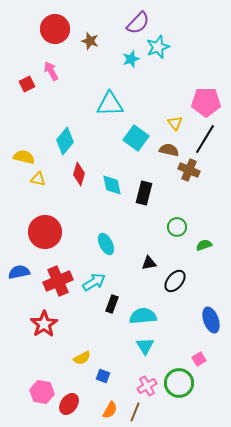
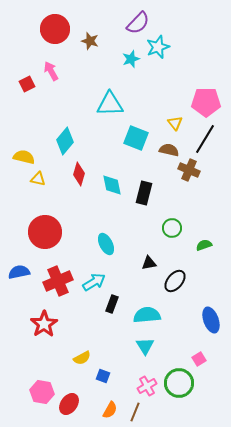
cyan square at (136, 138): rotated 15 degrees counterclockwise
green circle at (177, 227): moved 5 px left, 1 px down
cyan semicircle at (143, 316): moved 4 px right, 1 px up
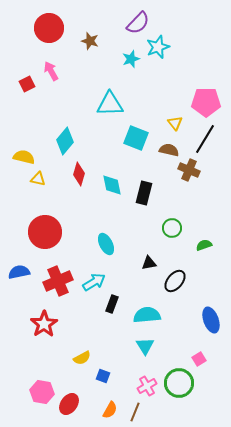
red circle at (55, 29): moved 6 px left, 1 px up
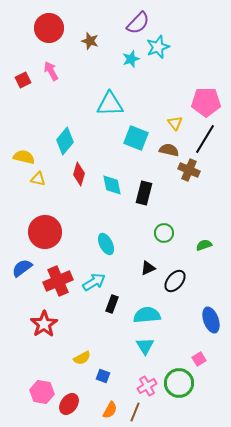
red square at (27, 84): moved 4 px left, 4 px up
green circle at (172, 228): moved 8 px left, 5 px down
black triangle at (149, 263): moved 1 px left, 5 px down; rotated 14 degrees counterclockwise
blue semicircle at (19, 272): moved 3 px right, 4 px up; rotated 25 degrees counterclockwise
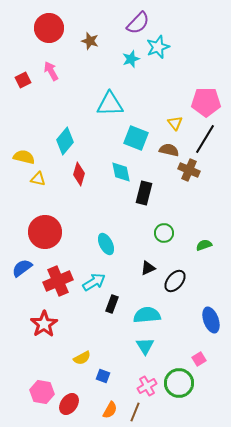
cyan diamond at (112, 185): moved 9 px right, 13 px up
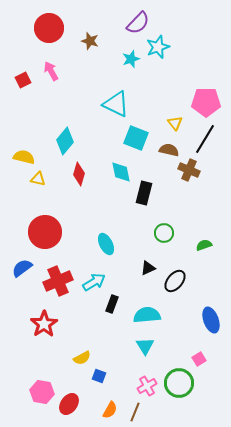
cyan triangle at (110, 104): moved 6 px right; rotated 28 degrees clockwise
blue square at (103, 376): moved 4 px left
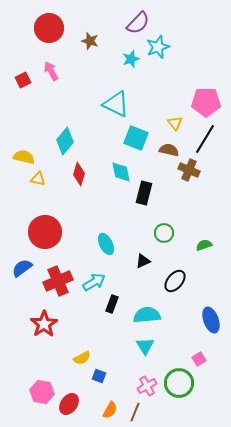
black triangle at (148, 268): moved 5 px left, 7 px up
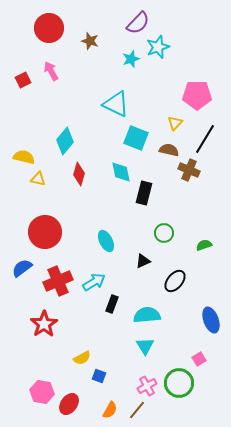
pink pentagon at (206, 102): moved 9 px left, 7 px up
yellow triangle at (175, 123): rotated 21 degrees clockwise
cyan ellipse at (106, 244): moved 3 px up
brown line at (135, 412): moved 2 px right, 2 px up; rotated 18 degrees clockwise
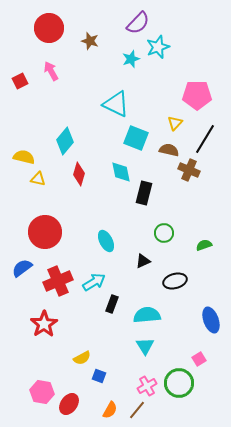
red square at (23, 80): moved 3 px left, 1 px down
black ellipse at (175, 281): rotated 35 degrees clockwise
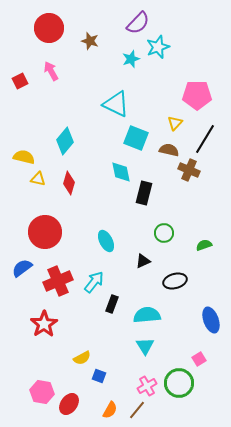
red diamond at (79, 174): moved 10 px left, 9 px down
cyan arrow at (94, 282): rotated 20 degrees counterclockwise
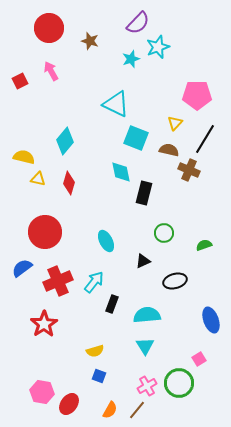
yellow semicircle at (82, 358): moved 13 px right, 7 px up; rotated 12 degrees clockwise
